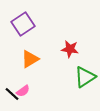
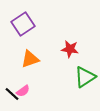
orange triangle: rotated 12 degrees clockwise
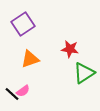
green triangle: moved 1 px left, 4 px up
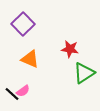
purple square: rotated 10 degrees counterclockwise
orange triangle: rotated 42 degrees clockwise
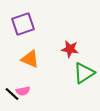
purple square: rotated 25 degrees clockwise
pink semicircle: rotated 24 degrees clockwise
